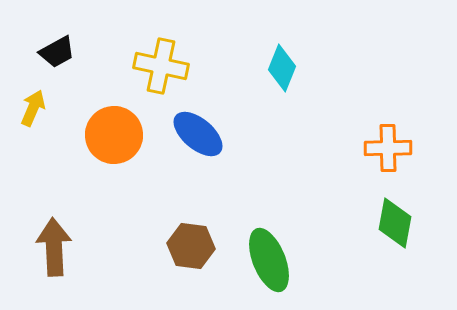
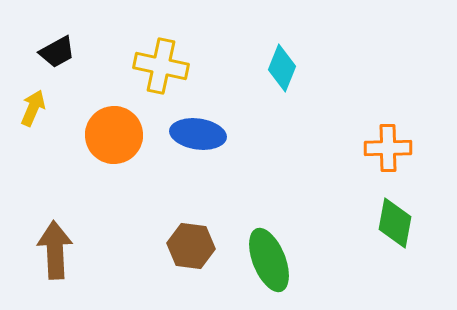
blue ellipse: rotated 32 degrees counterclockwise
brown arrow: moved 1 px right, 3 px down
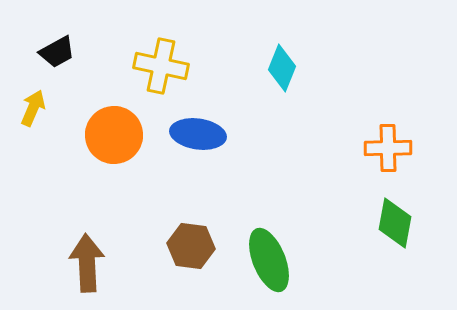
brown arrow: moved 32 px right, 13 px down
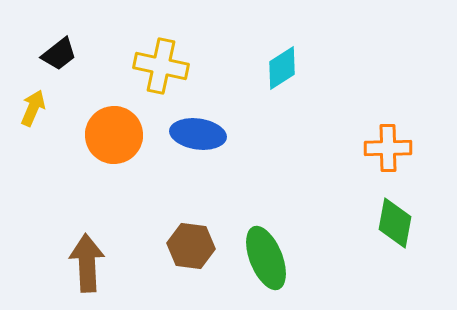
black trapezoid: moved 2 px right, 2 px down; rotated 9 degrees counterclockwise
cyan diamond: rotated 36 degrees clockwise
green ellipse: moved 3 px left, 2 px up
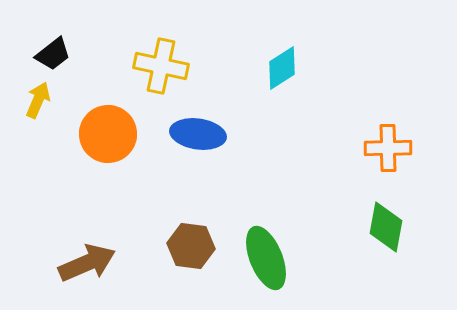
black trapezoid: moved 6 px left
yellow arrow: moved 5 px right, 8 px up
orange circle: moved 6 px left, 1 px up
green diamond: moved 9 px left, 4 px down
brown arrow: rotated 70 degrees clockwise
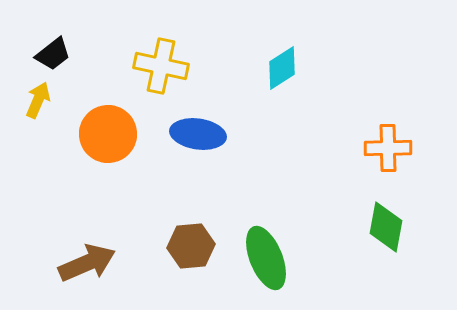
brown hexagon: rotated 12 degrees counterclockwise
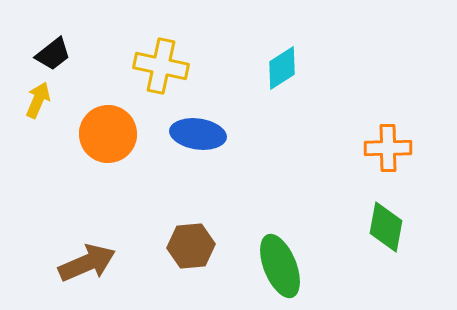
green ellipse: moved 14 px right, 8 px down
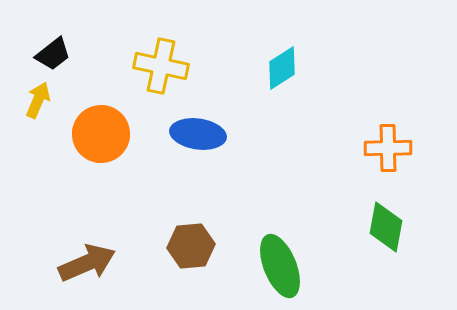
orange circle: moved 7 px left
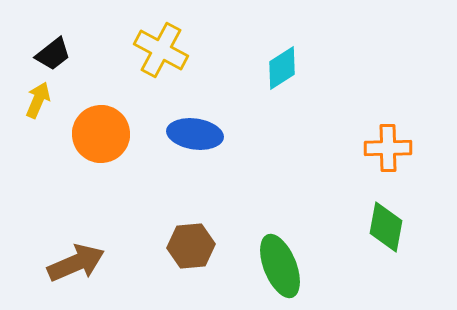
yellow cross: moved 16 px up; rotated 16 degrees clockwise
blue ellipse: moved 3 px left
brown arrow: moved 11 px left
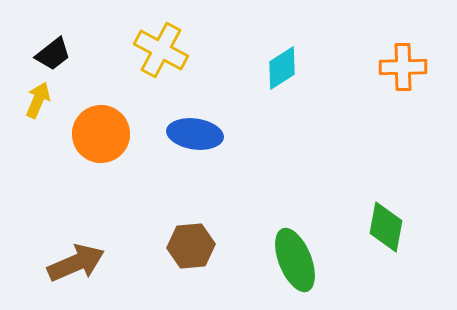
orange cross: moved 15 px right, 81 px up
green ellipse: moved 15 px right, 6 px up
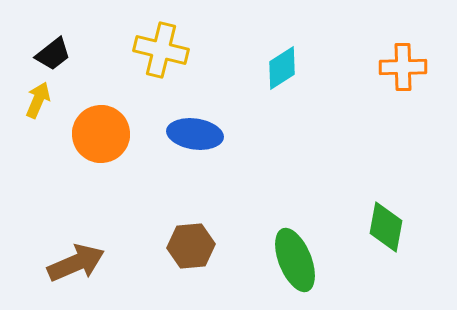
yellow cross: rotated 14 degrees counterclockwise
